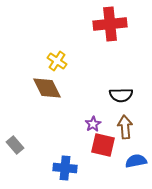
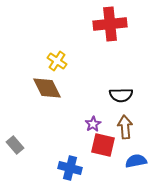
blue cross: moved 5 px right; rotated 10 degrees clockwise
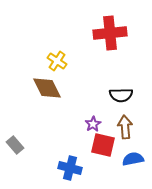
red cross: moved 9 px down
blue semicircle: moved 3 px left, 2 px up
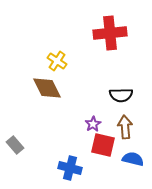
blue semicircle: rotated 25 degrees clockwise
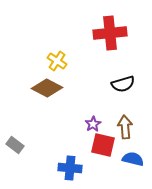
brown diamond: rotated 36 degrees counterclockwise
black semicircle: moved 2 px right, 11 px up; rotated 15 degrees counterclockwise
gray rectangle: rotated 12 degrees counterclockwise
blue cross: rotated 10 degrees counterclockwise
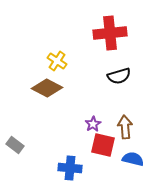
black semicircle: moved 4 px left, 8 px up
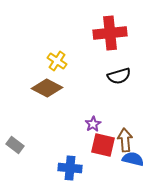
brown arrow: moved 13 px down
